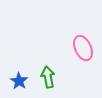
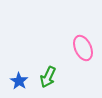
green arrow: rotated 145 degrees counterclockwise
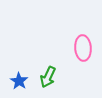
pink ellipse: rotated 20 degrees clockwise
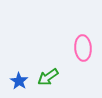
green arrow: rotated 30 degrees clockwise
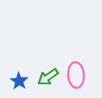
pink ellipse: moved 7 px left, 27 px down
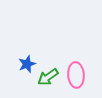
blue star: moved 8 px right, 17 px up; rotated 18 degrees clockwise
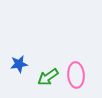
blue star: moved 8 px left; rotated 12 degrees clockwise
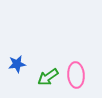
blue star: moved 2 px left
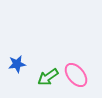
pink ellipse: rotated 35 degrees counterclockwise
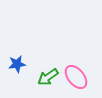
pink ellipse: moved 2 px down
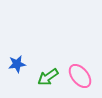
pink ellipse: moved 4 px right, 1 px up
